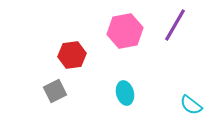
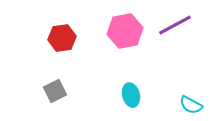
purple line: rotated 32 degrees clockwise
red hexagon: moved 10 px left, 17 px up
cyan ellipse: moved 6 px right, 2 px down
cyan semicircle: rotated 10 degrees counterclockwise
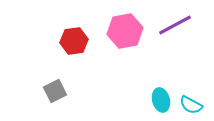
red hexagon: moved 12 px right, 3 px down
cyan ellipse: moved 30 px right, 5 px down
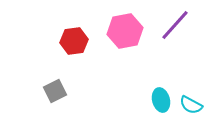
purple line: rotated 20 degrees counterclockwise
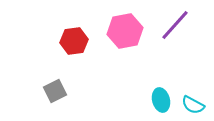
cyan semicircle: moved 2 px right
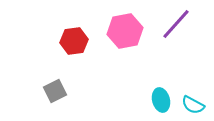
purple line: moved 1 px right, 1 px up
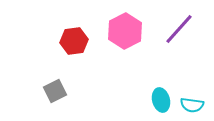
purple line: moved 3 px right, 5 px down
pink hexagon: rotated 16 degrees counterclockwise
cyan semicircle: moved 1 px left; rotated 20 degrees counterclockwise
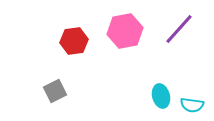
pink hexagon: rotated 16 degrees clockwise
cyan ellipse: moved 4 px up
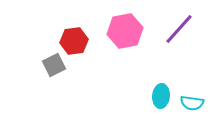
gray square: moved 1 px left, 26 px up
cyan ellipse: rotated 20 degrees clockwise
cyan semicircle: moved 2 px up
